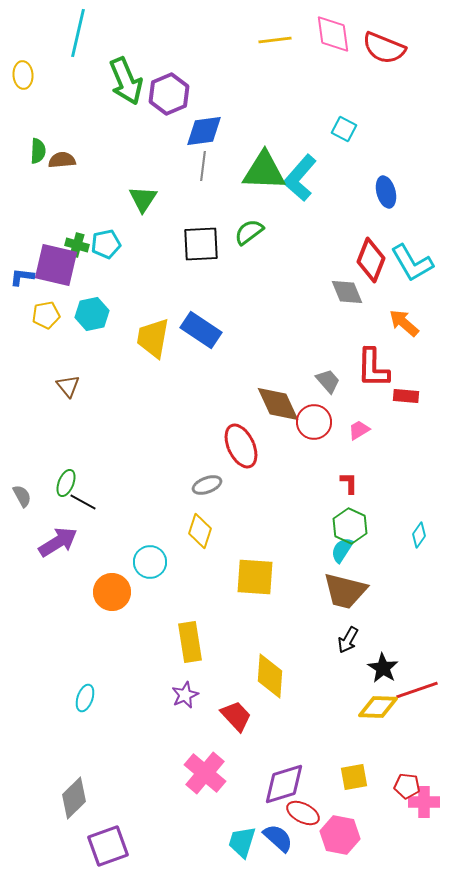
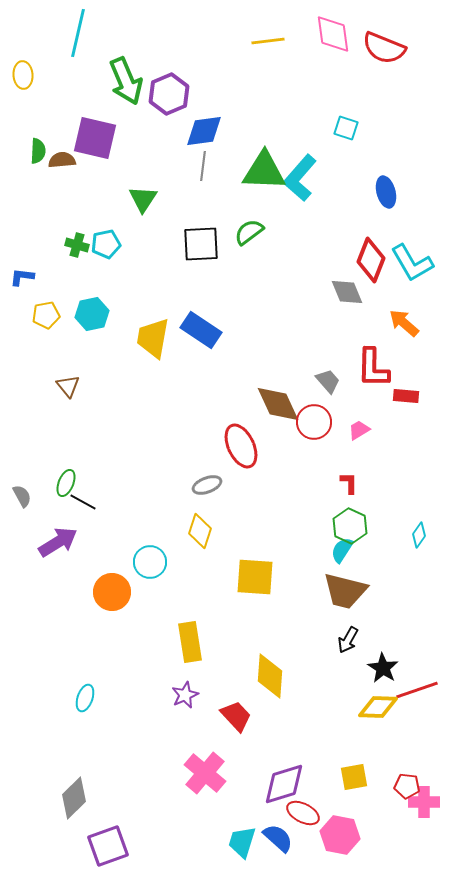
yellow line at (275, 40): moved 7 px left, 1 px down
cyan square at (344, 129): moved 2 px right, 1 px up; rotated 10 degrees counterclockwise
purple square at (56, 265): moved 39 px right, 127 px up
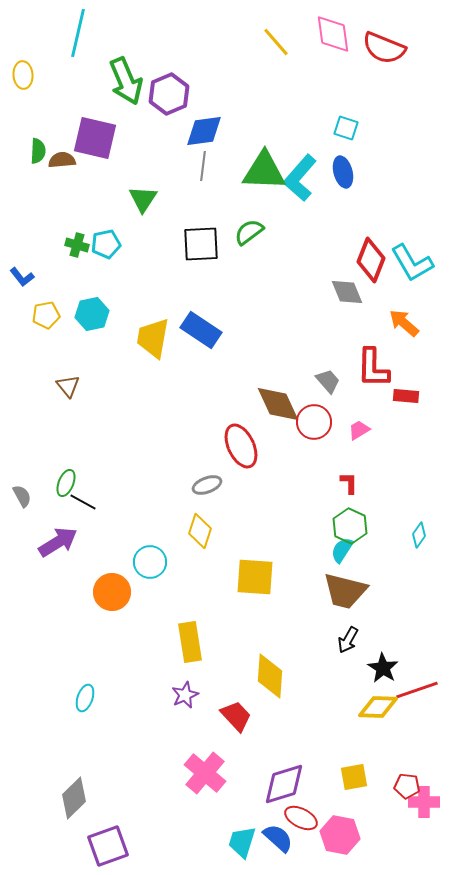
yellow line at (268, 41): moved 8 px right, 1 px down; rotated 56 degrees clockwise
blue ellipse at (386, 192): moved 43 px left, 20 px up
blue L-shape at (22, 277): rotated 135 degrees counterclockwise
red ellipse at (303, 813): moved 2 px left, 5 px down
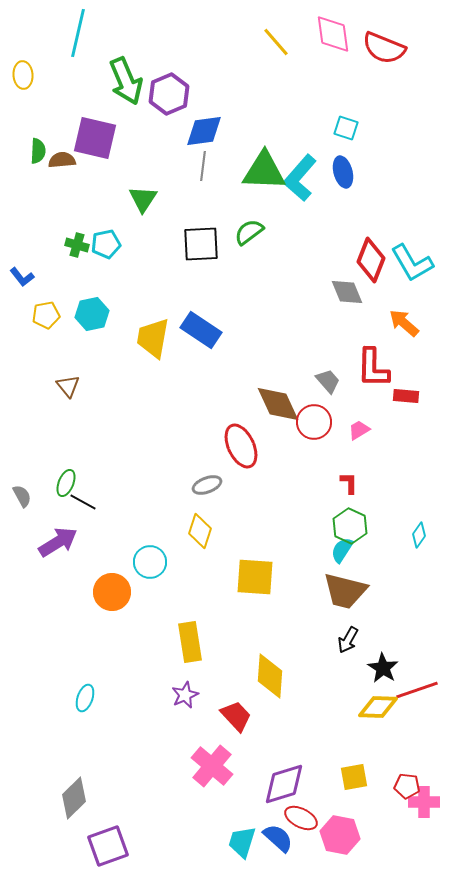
pink cross at (205, 773): moved 7 px right, 7 px up
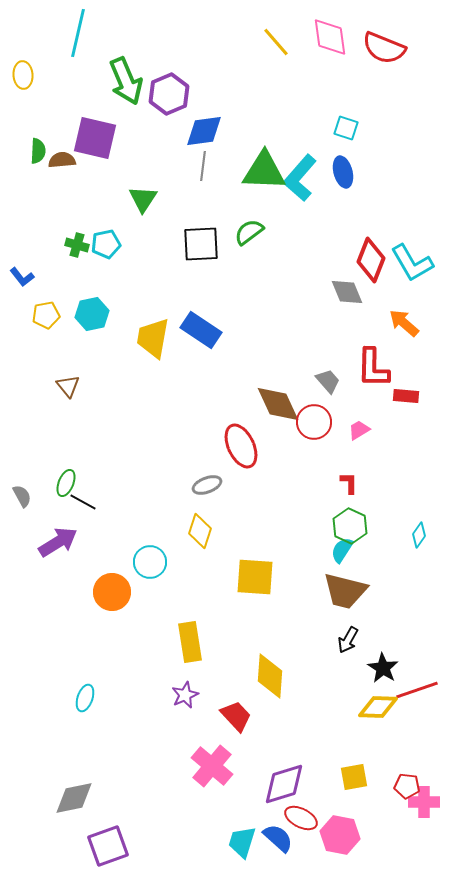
pink diamond at (333, 34): moved 3 px left, 3 px down
gray diamond at (74, 798): rotated 33 degrees clockwise
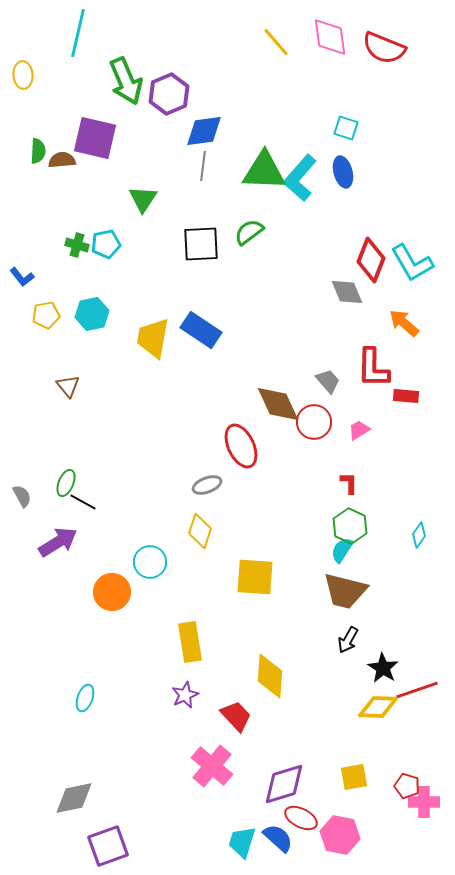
red pentagon at (407, 786): rotated 10 degrees clockwise
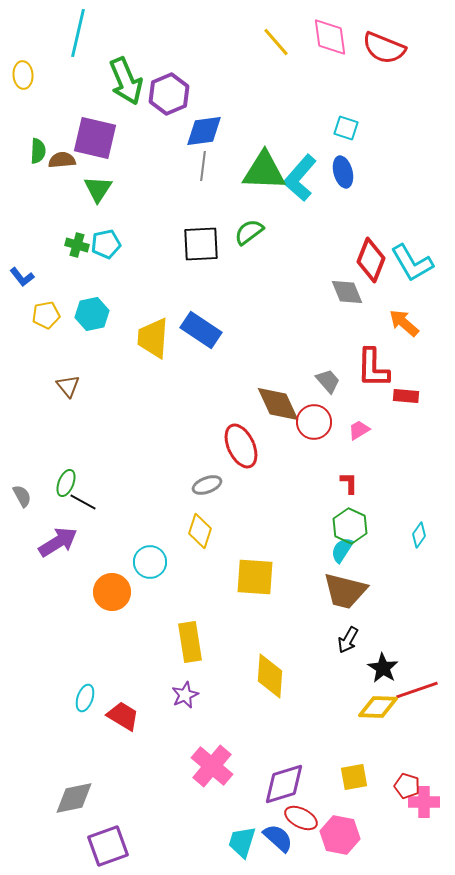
green triangle at (143, 199): moved 45 px left, 10 px up
yellow trapezoid at (153, 338): rotated 6 degrees counterclockwise
red trapezoid at (236, 716): moved 113 px left; rotated 16 degrees counterclockwise
